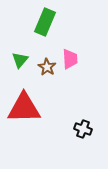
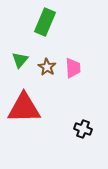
pink trapezoid: moved 3 px right, 9 px down
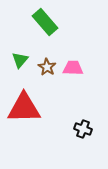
green rectangle: rotated 64 degrees counterclockwise
pink trapezoid: rotated 85 degrees counterclockwise
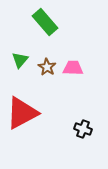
red triangle: moved 2 px left, 5 px down; rotated 27 degrees counterclockwise
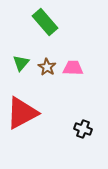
green triangle: moved 1 px right, 3 px down
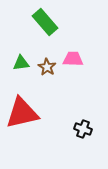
green triangle: rotated 42 degrees clockwise
pink trapezoid: moved 9 px up
red triangle: rotated 15 degrees clockwise
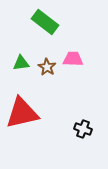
green rectangle: rotated 12 degrees counterclockwise
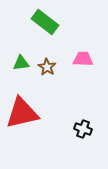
pink trapezoid: moved 10 px right
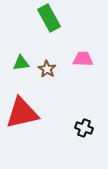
green rectangle: moved 4 px right, 4 px up; rotated 24 degrees clockwise
brown star: moved 2 px down
black cross: moved 1 px right, 1 px up
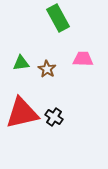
green rectangle: moved 9 px right
black cross: moved 30 px left, 11 px up; rotated 12 degrees clockwise
